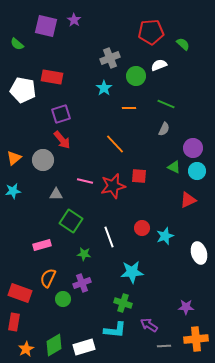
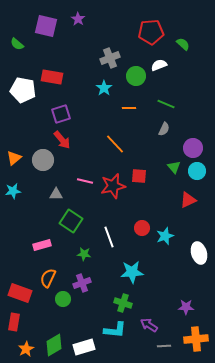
purple star at (74, 20): moved 4 px right, 1 px up
green triangle at (174, 167): rotated 24 degrees clockwise
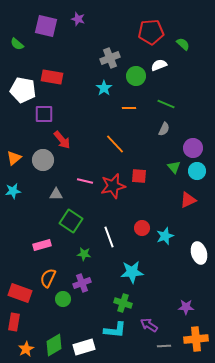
purple star at (78, 19): rotated 16 degrees counterclockwise
purple square at (61, 114): moved 17 px left; rotated 18 degrees clockwise
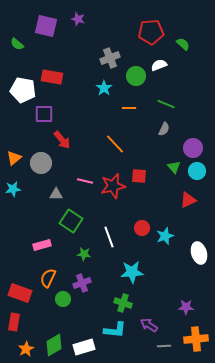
gray circle at (43, 160): moved 2 px left, 3 px down
cyan star at (13, 191): moved 2 px up
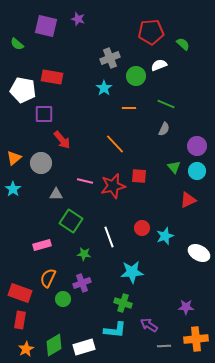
purple circle at (193, 148): moved 4 px right, 2 px up
cyan star at (13, 189): rotated 28 degrees counterclockwise
white ellipse at (199, 253): rotated 45 degrees counterclockwise
red rectangle at (14, 322): moved 6 px right, 2 px up
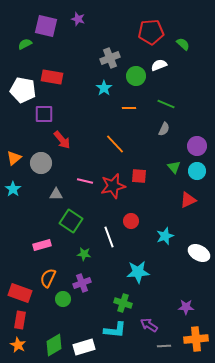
green semicircle at (17, 44): moved 8 px right; rotated 112 degrees clockwise
red circle at (142, 228): moved 11 px left, 7 px up
cyan star at (132, 272): moved 6 px right
orange star at (26, 349): moved 8 px left, 4 px up; rotated 14 degrees counterclockwise
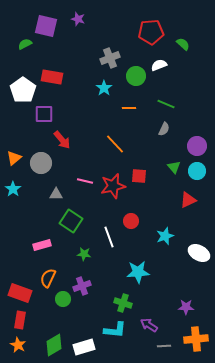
white pentagon at (23, 90): rotated 25 degrees clockwise
purple cross at (82, 283): moved 3 px down
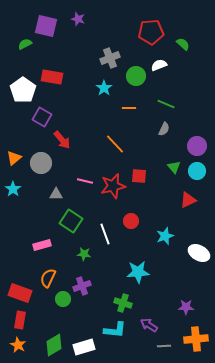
purple square at (44, 114): moved 2 px left, 3 px down; rotated 30 degrees clockwise
white line at (109, 237): moved 4 px left, 3 px up
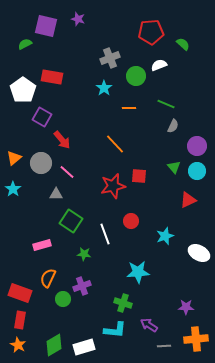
gray semicircle at (164, 129): moved 9 px right, 3 px up
pink line at (85, 181): moved 18 px left, 9 px up; rotated 28 degrees clockwise
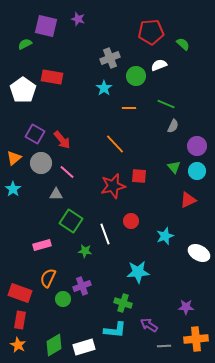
purple square at (42, 117): moved 7 px left, 17 px down
green star at (84, 254): moved 1 px right, 3 px up
